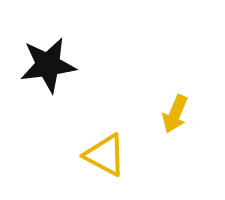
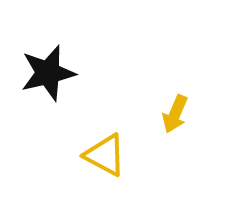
black star: moved 8 px down; rotated 6 degrees counterclockwise
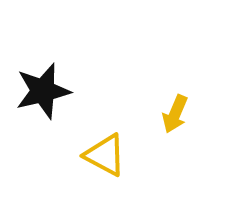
black star: moved 5 px left, 18 px down
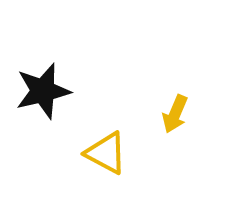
yellow triangle: moved 1 px right, 2 px up
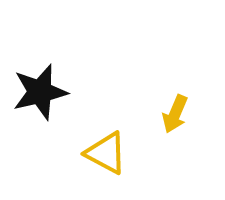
black star: moved 3 px left, 1 px down
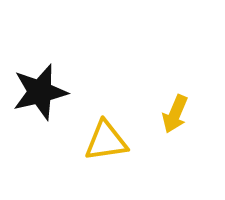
yellow triangle: moved 12 px up; rotated 36 degrees counterclockwise
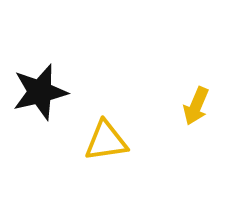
yellow arrow: moved 21 px right, 8 px up
